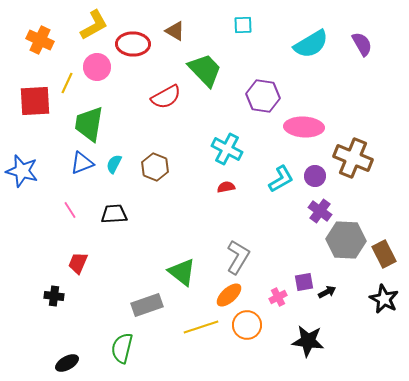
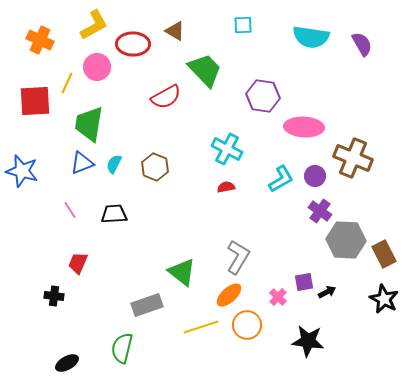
cyan semicircle at (311, 44): moved 7 px up; rotated 39 degrees clockwise
pink cross at (278, 297): rotated 18 degrees counterclockwise
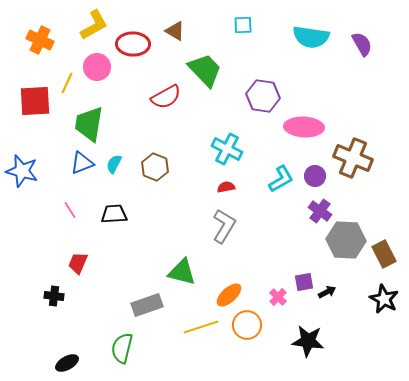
gray L-shape at (238, 257): moved 14 px left, 31 px up
green triangle at (182, 272): rotated 24 degrees counterclockwise
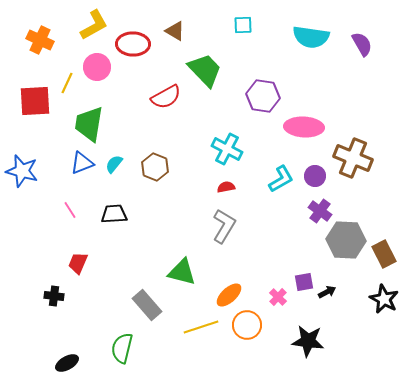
cyan semicircle at (114, 164): rotated 12 degrees clockwise
gray rectangle at (147, 305): rotated 68 degrees clockwise
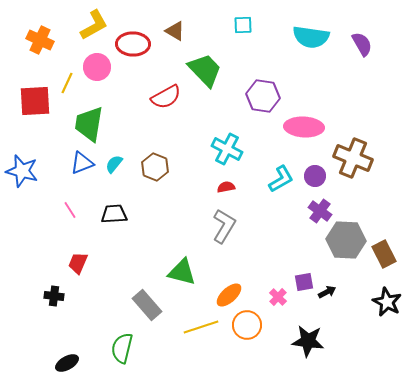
black star at (384, 299): moved 3 px right, 3 px down
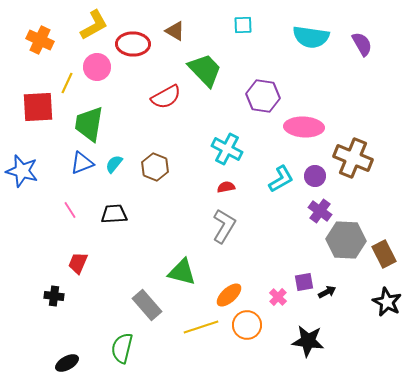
red square at (35, 101): moved 3 px right, 6 px down
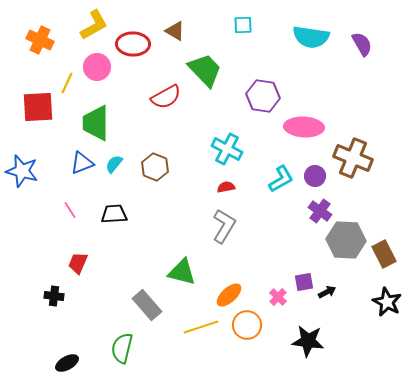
green trapezoid at (89, 124): moved 7 px right, 1 px up; rotated 9 degrees counterclockwise
